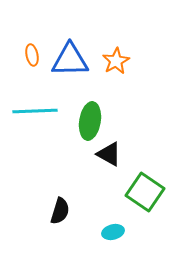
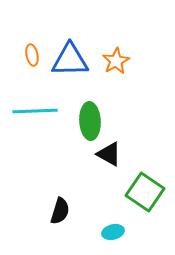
green ellipse: rotated 12 degrees counterclockwise
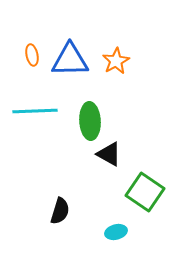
cyan ellipse: moved 3 px right
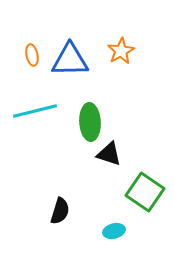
orange star: moved 5 px right, 10 px up
cyan line: rotated 12 degrees counterclockwise
green ellipse: moved 1 px down
black triangle: rotated 12 degrees counterclockwise
cyan ellipse: moved 2 px left, 1 px up
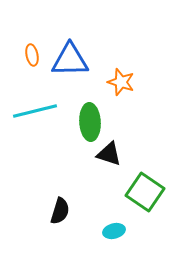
orange star: moved 31 px down; rotated 24 degrees counterclockwise
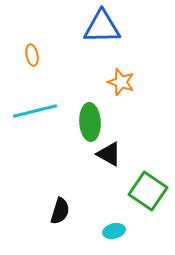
blue triangle: moved 32 px right, 33 px up
black triangle: rotated 12 degrees clockwise
green square: moved 3 px right, 1 px up
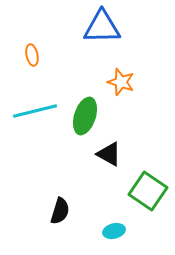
green ellipse: moved 5 px left, 6 px up; rotated 21 degrees clockwise
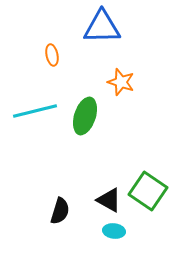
orange ellipse: moved 20 px right
black triangle: moved 46 px down
cyan ellipse: rotated 20 degrees clockwise
